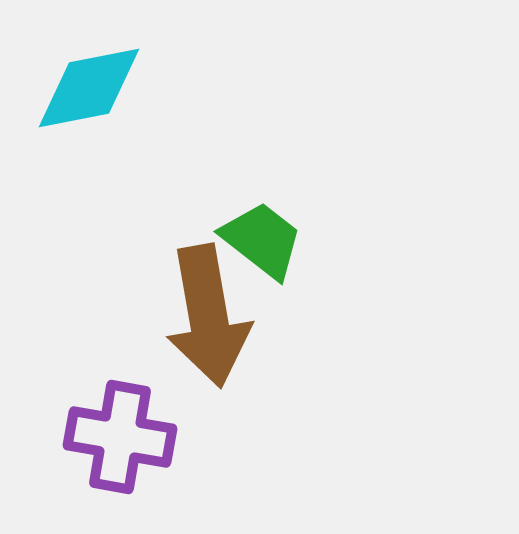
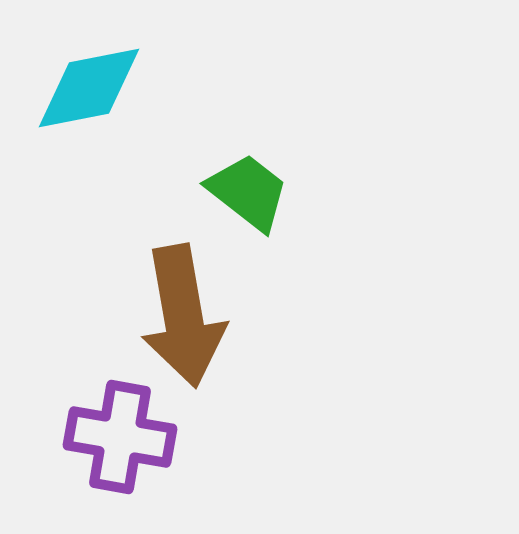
green trapezoid: moved 14 px left, 48 px up
brown arrow: moved 25 px left
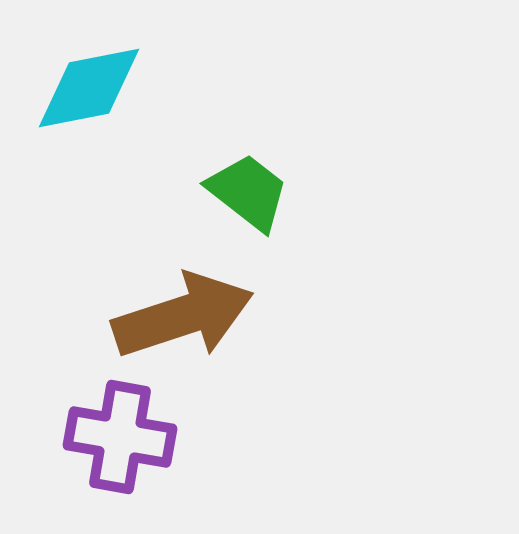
brown arrow: rotated 98 degrees counterclockwise
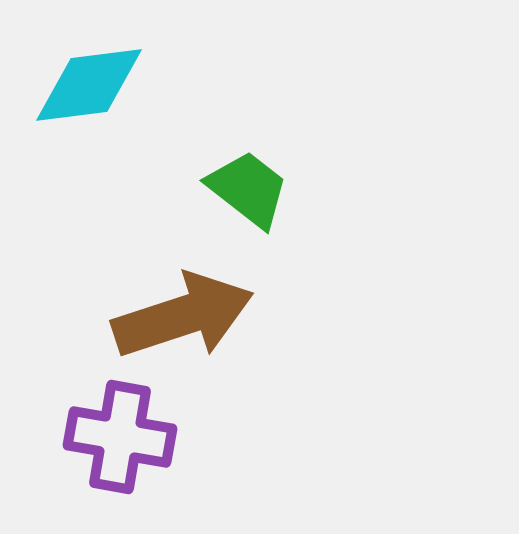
cyan diamond: moved 3 px up; rotated 4 degrees clockwise
green trapezoid: moved 3 px up
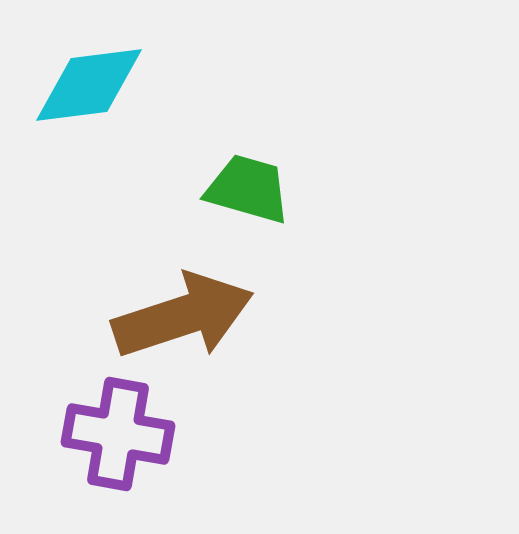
green trapezoid: rotated 22 degrees counterclockwise
purple cross: moved 2 px left, 3 px up
